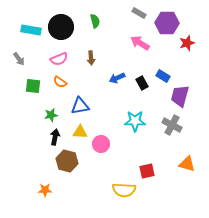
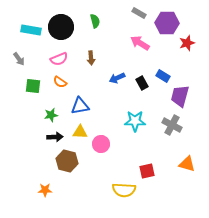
black arrow: rotated 77 degrees clockwise
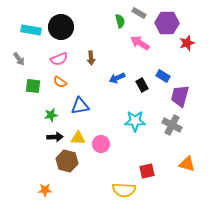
green semicircle: moved 25 px right
black rectangle: moved 2 px down
yellow triangle: moved 2 px left, 6 px down
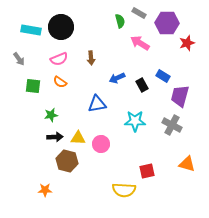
blue triangle: moved 17 px right, 2 px up
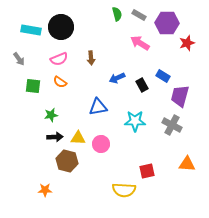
gray rectangle: moved 2 px down
green semicircle: moved 3 px left, 7 px up
blue triangle: moved 1 px right, 3 px down
orange triangle: rotated 12 degrees counterclockwise
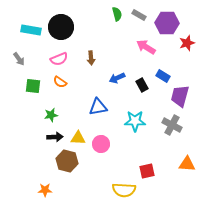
pink arrow: moved 6 px right, 4 px down
